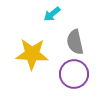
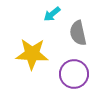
gray semicircle: moved 3 px right, 9 px up
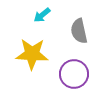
cyan arrow: moved 10 px left, 1 px down
gray semicircle: moved 1 px right, 2 px up
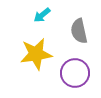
yellow star: moved 4 px right; rotated 12 degrees counterclockwise
purple circle: moved 1 px right, 1 px up
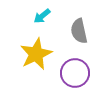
cyan arrow: moved 1 px down
yellow star: rotated 16 degrees counterclockwise
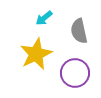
cyan arrow: moved 2 px right, 2 px down
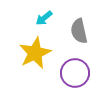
yellow star: moved 1 px left, 1 px up
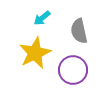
cyan arrow: moved 2 px left
purple circle: moved 2 px left, 3 px up
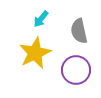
cyan arrow: moved 1 px left, 1 px down; rotated 12 degrees counterclockwise
purple circle: moved 3 px right
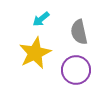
cyan arrow: rotated 12 degrees clockwise
gray semicircle: moved 1 px down
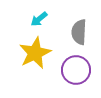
cyan arrow: moved 2 px left
gray semicircle: rotated 15 degrees clockwise
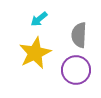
gray semicircle: moved 3 px down
